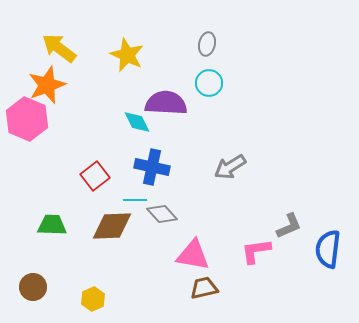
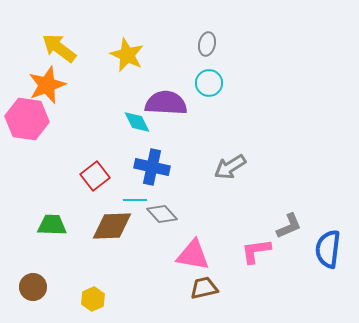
pink hexagon: rotated 15 degrees counterclockwise
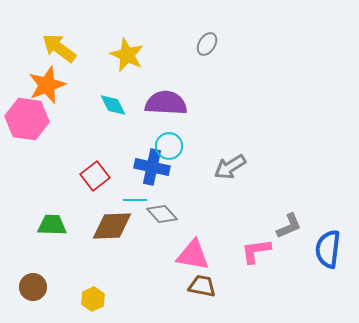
gray ellipse: rotated 20 degrees clockwise
cyan circle: moved 40 px left, 63 px down
cyan diamond: moved 24 px left, 17 px up
brown trapezoid: moved 2 px left, 2 px up; rotated 24 degrees clockwise
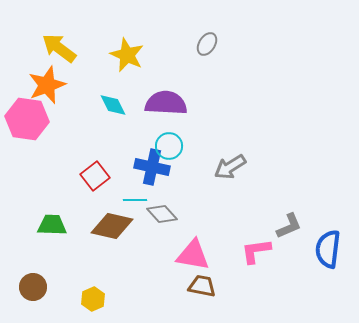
brown diamond: rotated 15 degrees clockwise
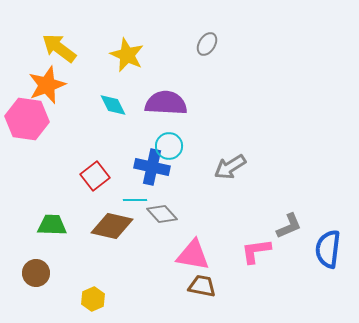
brown circle: moved 3 px right, 14 px up
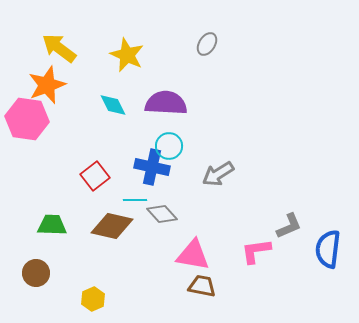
gray arrow: moved 12 px left, 7 px down
